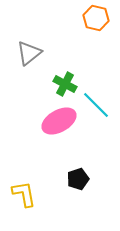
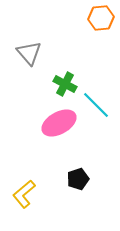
orange hexagon: moved 5 px right; rotated 20 degrees counterclockwise
gray triangle: rotated 32 degrees counterclockwise
pink ellipse: moved 2 px down
yellow L-shape: rotated 120 degrees counterclockwise
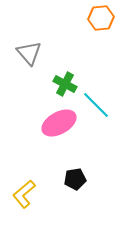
black pentagon: moved 3 px left; rotated 10 degrees clockwise
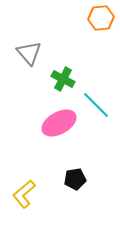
green cross: moved 2 px left, 5 px up
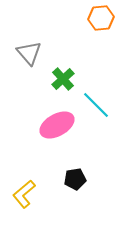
green cross: rotated 20 degrees clockwise
pink ellipse: moved 2 px left, 2 px down
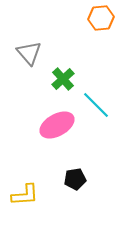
yellow L-shape: moved 1 px right, 1 px down; rotated 144 degrees counterclockwise
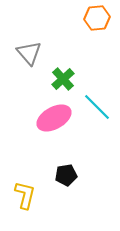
orange hexagon: moved 4 px left
cyan line: moved 1 px right, 2 px down
pink ellipse: moved 3 px left, 7 px up
black pentagon: moved 9 px left, 4 px up
yellow L-shape: rotated 72 degrees counterclockwise
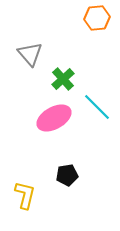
gray triangle: moved 1 px right, 1 px down
black pentagon: moved 1 px right
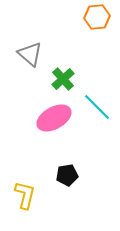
orange hexagon: moved 1 px up
gray triangle: rotated 8 degrees counterclockwise
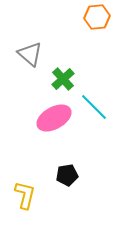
cyan line: moved 3 px left
